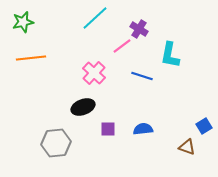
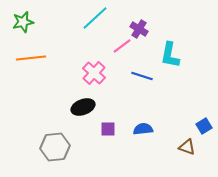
gray hexagon: moved 1 px left, 4 px down
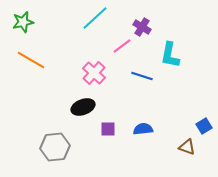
purple cross: moved 3 px right, 2 px up
orange line: moved 2 px down; rotated 36 degrees clockwise
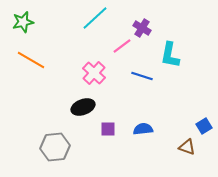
purple cross: moved 1 px down
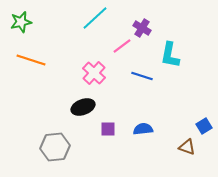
green star: moved 2 px left
orange line: rotated 12 degrees counterclockwise
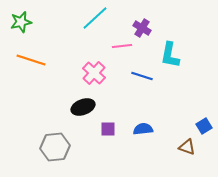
pink line: rotated 30 degrees clockwise
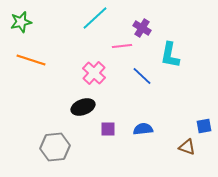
blue line: rotated 25 degrees clockwise
blue square: rotated 21 degrees clockwise
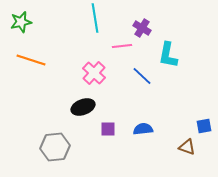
cyan line: rotated 56 degrees counterclockwise
cyan L-shape: moved 2 px left
